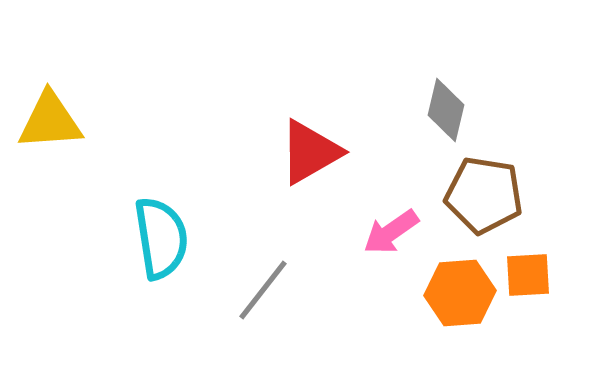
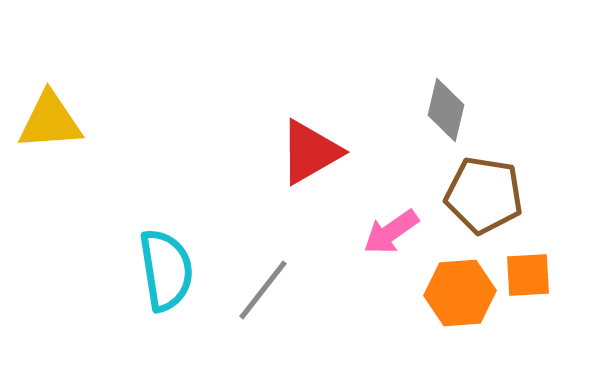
cyan semicircle: moved 5 px right, 32 px down
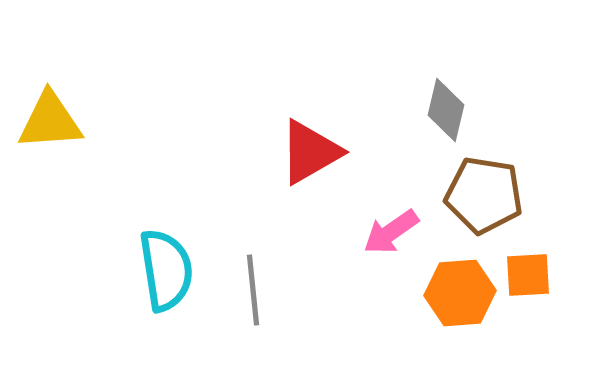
gray line: moved 10 px left; rotated 44 degrees counterclockwise
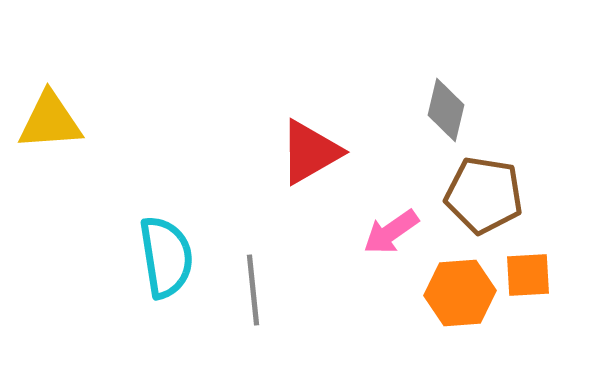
cyan semicircle: moved 13 px up
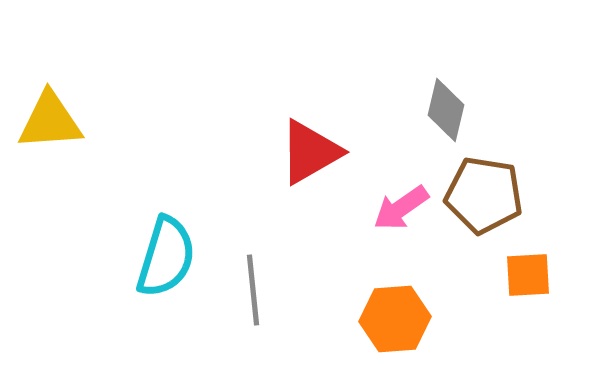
pink arrow: moved 10 px right, 24 px up
cyan semicircle: rotated 26 degrees clockwise
orange hexagon: moved 65 px left, 26 px down
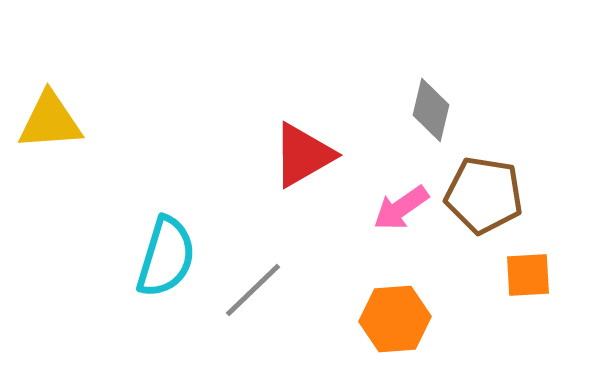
gray diamond: moved 15 px left
red triangle: moved 7 px left, 3 px down
gray line: rotated 52 degrees clockwise
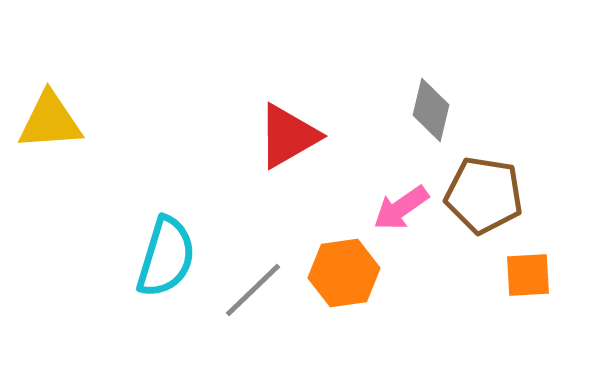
red triangle: moved 15 px left, 19 px up
orange hexagon: moved 51 px left, 46 px up; rotated 4 degrees counterclockwise
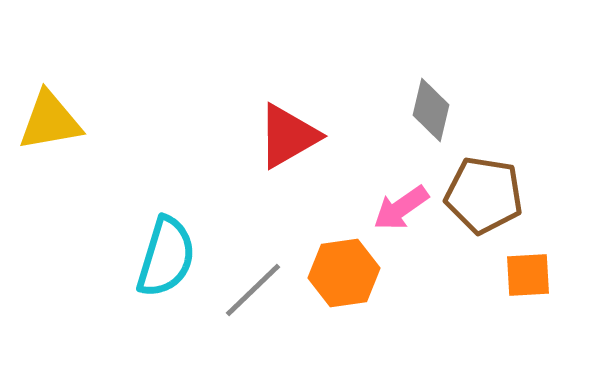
yellow triangle: rotated 6 degrees counterclockwise
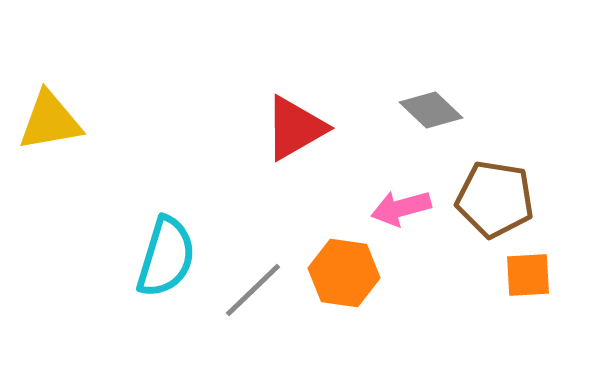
gray diamond: rotated 60 degrees counterclockwise
red triangle: moved 7 px right, 8 px up
brown pentagon: moved 11 px right, 4 px down
pink arrow: rotated 20 degrees clockwise
orange hexagon: rotated 16 degrees clockwise
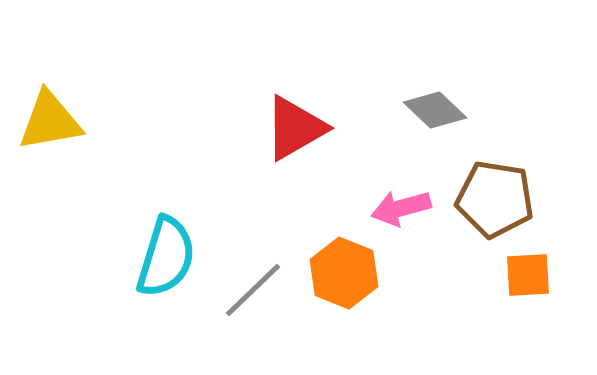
gray diamond: moved 4 px right
orange hexagon: rotated 14 degrees clockwise
